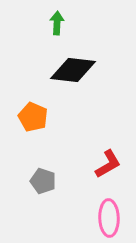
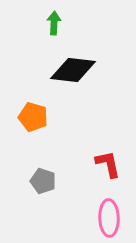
green arrow: moved 3 px left
orange pentagon: rotated 8 degrees counterclockwise
red L-shape: rotated 72 degrees counterclockwise
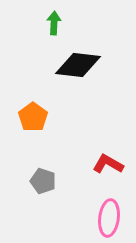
black diamond: moved 5 px right, 5 px up
orange pentagon: rotated 20 degrees clockwise
red L-shape: rotated 48 degrees counterclockwise
pink ellipse: rotated 9 degrees clockwise
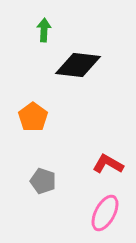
green arrow: moved 10 px left, 7 px down
pink ellipse: moved 4 px left, 5 px up; rotated 21 degrees clockwise
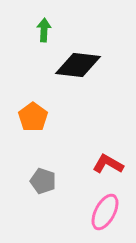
pink ellipse: moved 1 px up
